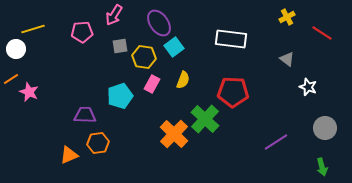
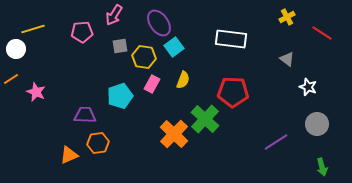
pink star: moved 7 px right
gray circle: moved 8 px left, 4 px up
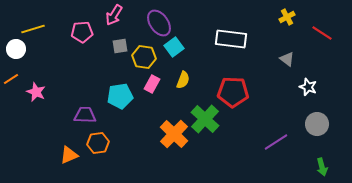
cyan pentagon: rotated 10 degrees clockwise
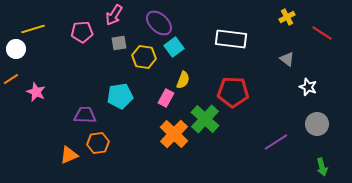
purple ellipse: rotated 12 degrees counterclockwise
gray square: moved 1 px left, 3 px up
pink rectangle: moved 14 px right, 14 px down
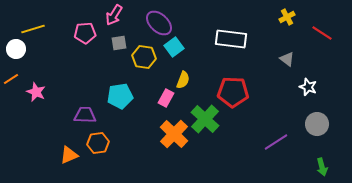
pink pentagon: moved 3 px right, 1 px down
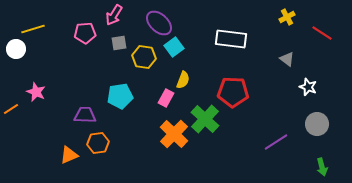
orange line: moved 30 px down
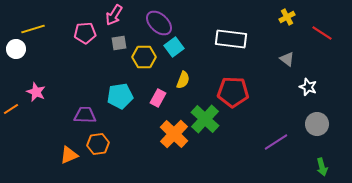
yellow hexagon: rotated 10 degrees counterclockwise
pink rectangle: moved 8 px left
orange hexagon: moved 1 px down
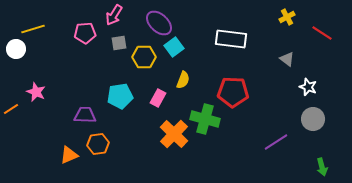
green cross: rotated 28 degrees counterclockwise
gray circle: moved 4 px left, 5 px up
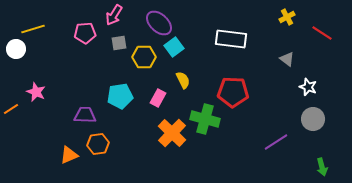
yellow semicircle: rotated 48 degrees counterclockwise
orange cross: moved 2 px left, 1 px up
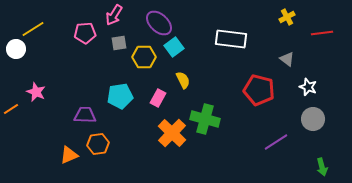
yellow line: rotated 15 degrees counterclockwise
red line: rotated 40 degrees counterclockwise
red pentagon: moved 26 px right, 2 px up; rotated 12 degrees clockwise
